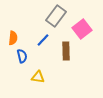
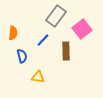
orange semicircle: moved 5 px up
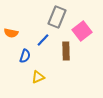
gray rectangle: moved 1 px right, 1 px down; rotated 15 degrees counterclockwise
pink square: moved 2 px down
orange semicircle: moved 2 px left; rotated 96 degrees clockwise
blue semicircle: moved 3 px right; rotated 32 degrees clockwise
yellow triangle: rotated 32 degrees counterclockwise
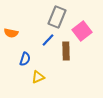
blue line: moved 5 px right
blue semicircle: moved 3 px down
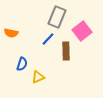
blue line: moved 1 px up
blue semicircle: moved 3 px left, 5 px down
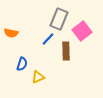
gray rectangle: moved 2 px right, 2 px down
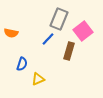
pink square: moved 1 px right
brown rectangle: moved 3 px right; rotated 18 degrees clockwise
yellow triangle: moved 2 px down
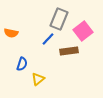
brown rectangle: rotated 66 degrees clockwise
yellow triangle: rotated 16 degrees counterclockwise
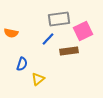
gray rectangle: rotated 60 degrees clockwise
pink square: rotated 12 degrees clockwise
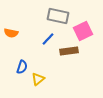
gray rectangle: moved 1 px left, 3 px up; rotated 20 degrees clockwise
blue semicircle: moved 3 px down
